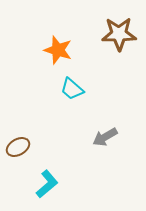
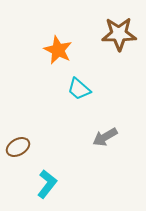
orange star: rotated 8 degrees clockwise
cyan trapezoid: moved 7 px right
cyan L-shape: rotated 12 degrees counterclockwise
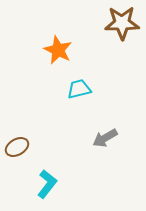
brown star: moved 3 px right, 11 px up
cyan trapezoid: rotated 125 degrees clockwise
gray arrow: moved 1 px down
brown ellipse: moved 1 px left
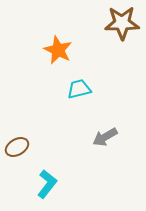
gray arrow: moved 1 px up
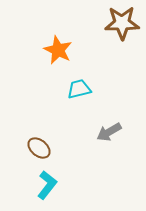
gray arrow: moved 4 px right, 5 px up
brown ellipse: moved 22 px right, 1 px down; rotated 70 degrees clockwise
cyan L-shape: moved 1 px down
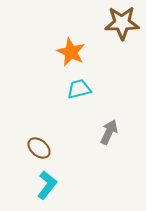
orange star: moved 13 px right, 2 px down
gray arrow: rotated 145 degrees clockwise
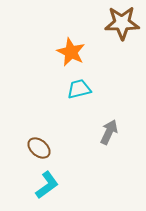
cyan L-shape: rotated 16 degrees clockwise
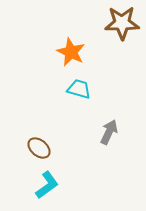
cyan trapezoid: rotated 30 degrees clockwise
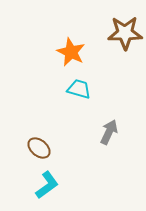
brown star: moved 3 px right, 10 px down
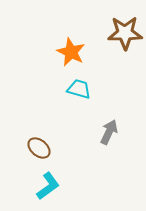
cyan L-shape: moved 1 px right, 1 px down
